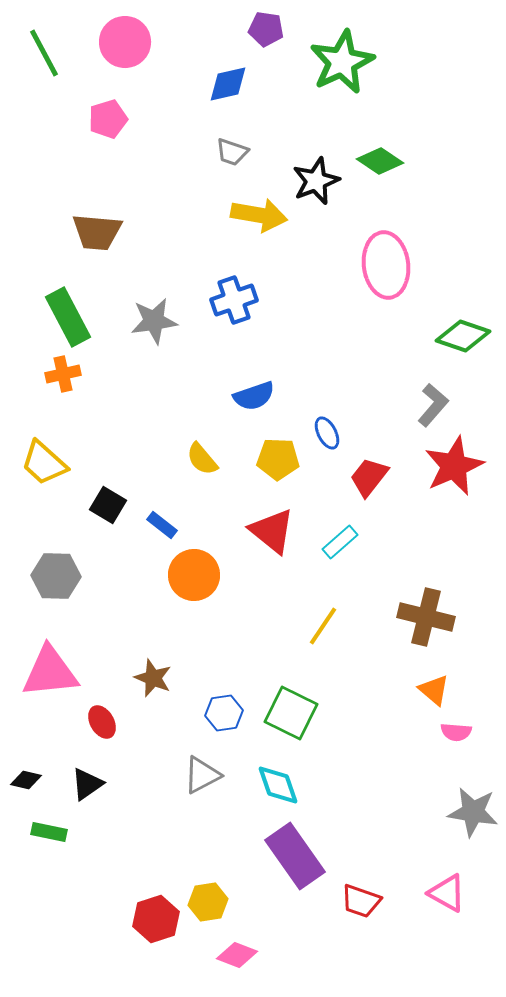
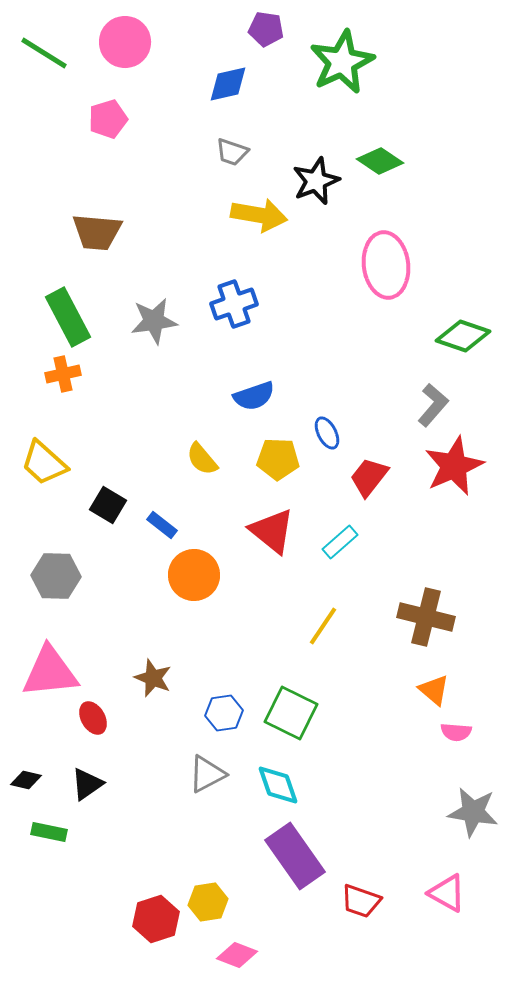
green line at (44, 53): rotated 30 degrees counterclockwise
blue cross at (234, 300): moved 4 px down
red ellipse at (102, 722): moved 9 px left, 4 px up
gray triangle at (202, 775): moved 5 px right, 1 px up
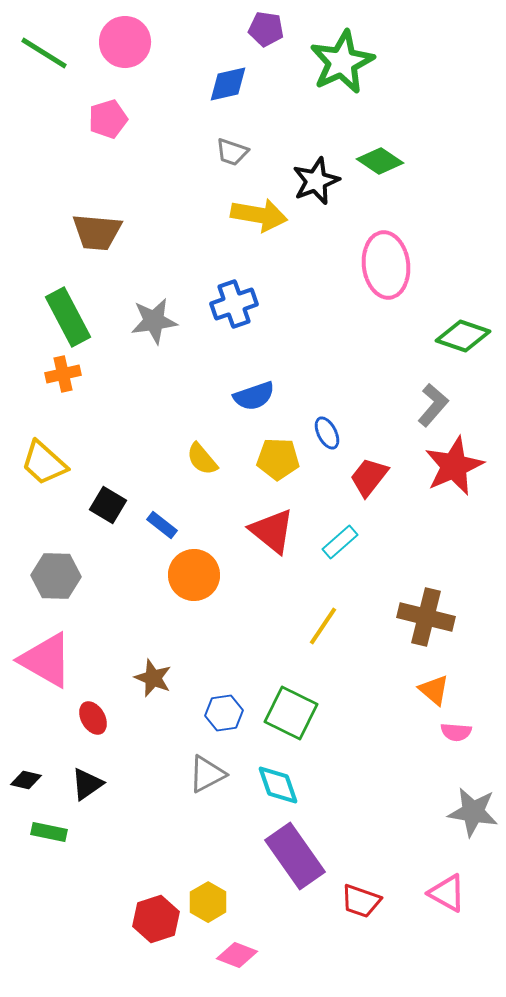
pink triangle at (50, 672): moved 4 px left, 12 px up; rotated 36 degrees clockwise
yellow hexagon at (208, 902): rotated 21 degrees counterclockwise
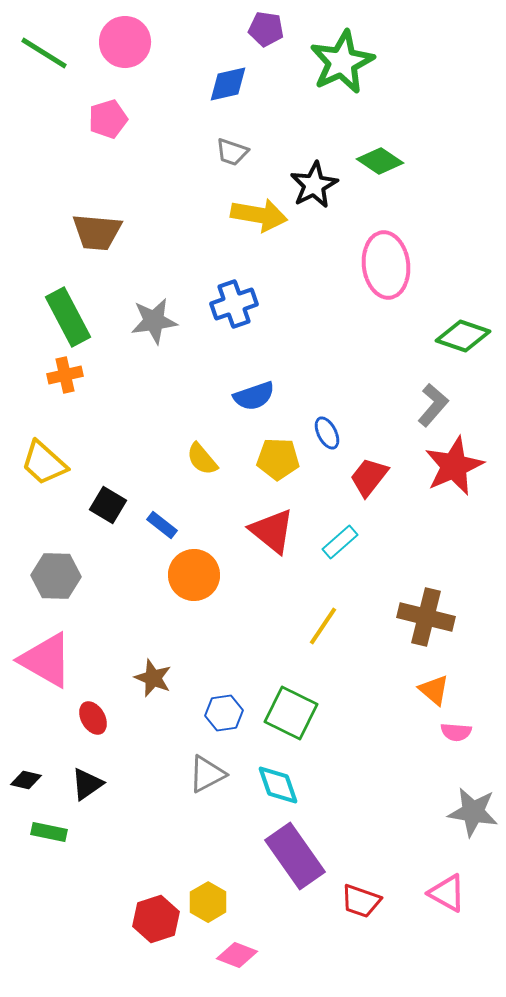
black star at (316, 181): moved 2 px left, 4 px down; rotated 6 degrees counterclockwise
orange cross at (63, 374): moved 2 px right, 1 px down
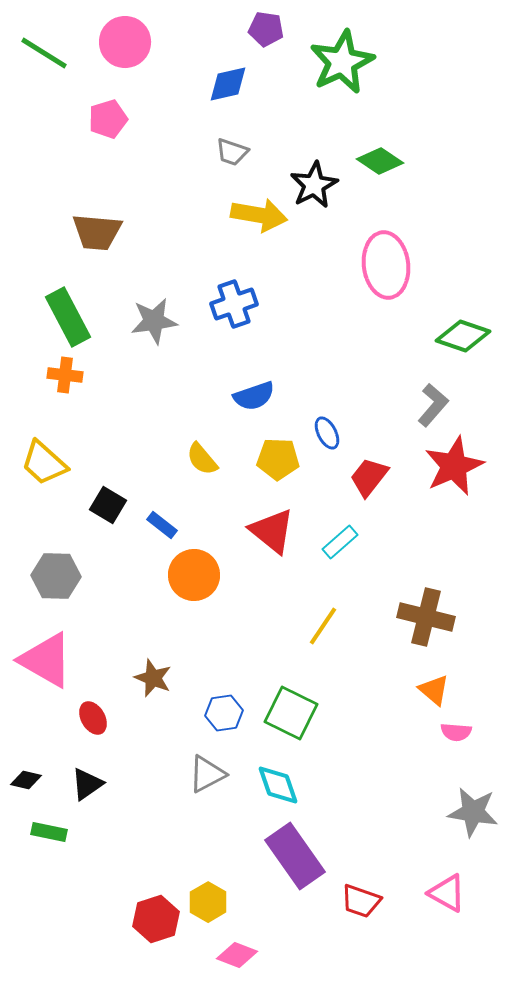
orange cross at (65, 375): rotated 20 degrees clockwise
